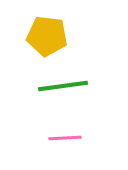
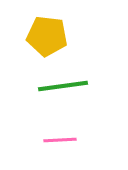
pink line: moved 5 px left, 2 px down
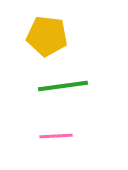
pink line: moved 4 px left, 4 px up
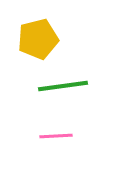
yellow pentagon: moved 9 px left, 3 px down; rotated 21 degrees counterclockwise
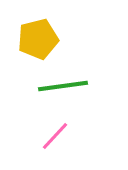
pink line: moved 1 px left; rotated 44 degrees counterclockwise
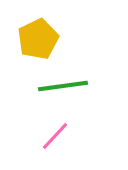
yellow pentagon: rotated 12 degrees counterclockwise
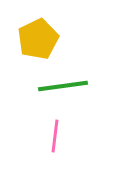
pink line: rotated 36 degrees counterclockwise
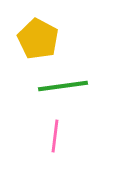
yellow pentagon: rotated 18 degrees counterclockwise
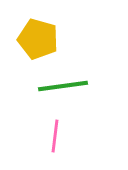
yellow pentagon: rotated 12 degrees counterclockwise
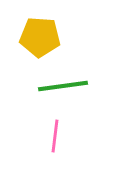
yellow pentagon: moved 2 px right, 2 px up; rotated 12 degrees counterclockwise
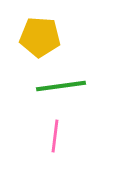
green line: moved 2 px left
